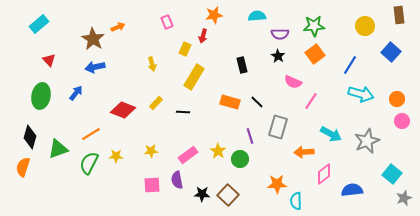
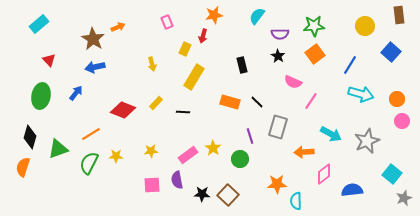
cyan semicircle at (257, 16): rotated 48 degrees counterclockwise
yellow star at (218, 151): moved 5 px left, 3 px up
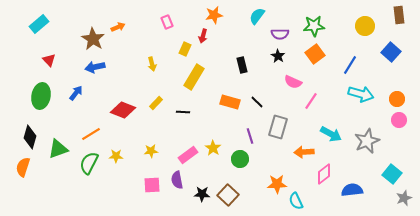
pink circle at (402, 121): moved 3 px left, 1 px up
cyan semicircle at (296, 201): rotated 24 degrees counterclockwise
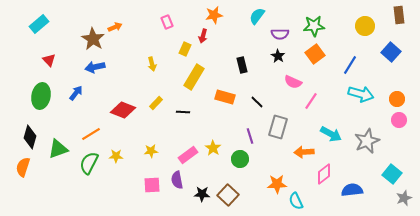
orange arrow at (118, 27): moved 3 px left
orange rectangle at (230, 102): moved 5 px left, 5 px up
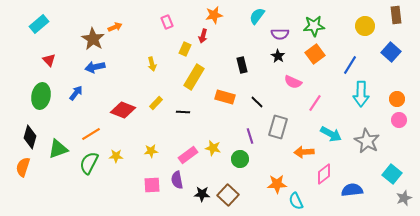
brown rectangle at (399, 15): moved 3 px left
cyan arrow at (361, 94): rotated 75 degrees clockwise
pink line at (311, 101): moved 4 px right, 2 px down
gray star at (367, 141): rotated 20 degrees counterclockwise
yellow star at (213, 148): rotated 21 degrees counterclockwise
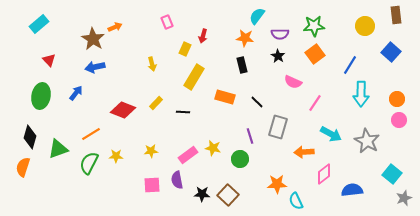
orange star at (214, 15): moved 31 px right, 23 px down; rotated 18 degrees clockwise
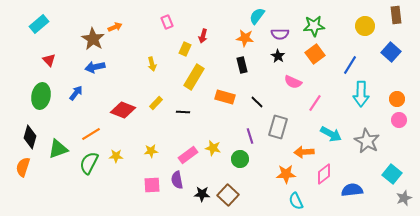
orange star at (277, 184): moved 9 px right, 10 px up
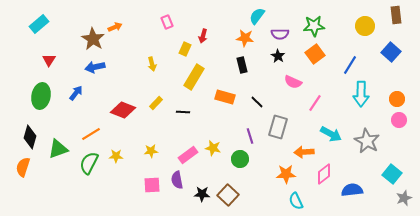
red triangle at (49, 60): rotated 16 degrees clockwise
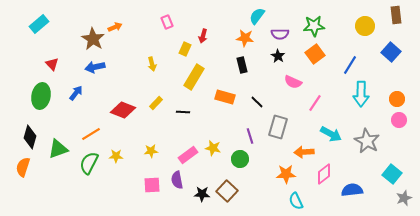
red triangle at (49, 60): moved 3 px right, 4 px down; rotated 16 degrees counterclockwise
brown square at (228, 195): moved 1 px left, 4 px up
